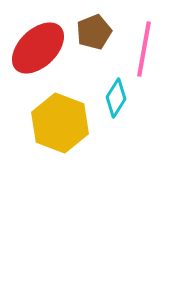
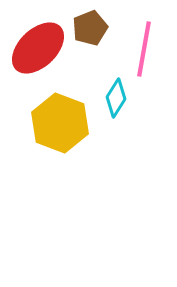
brown pentagon: moved 4 px left, 4 px up
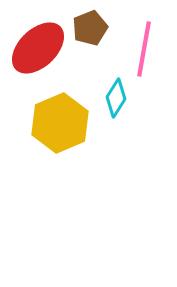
yellow hexagon: rotated 16 degrees clockwise
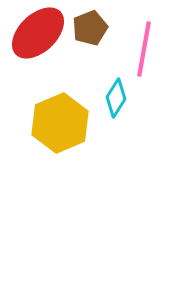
red ellipse: moved 15 px up
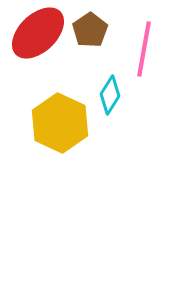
brown pentagon: moved 2 px down; rotated 12 degrees counterclockwise
cyan diamond: moved 6 px left, 3 px up
yellow hexagon: rotated 12 degrees counterclockwise
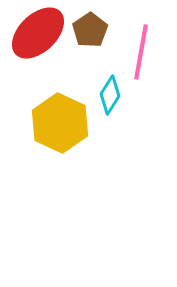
pink line: moved 3 px left, 3 px down
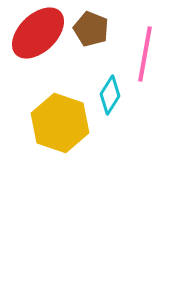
brown pentagon: moved 1 px right, 1 px up; rotated 16 degrees counterclockwise
pink line: moved 4 px right, 2 px down
yellow hexagon: rotated 6 degrees counterclockwise
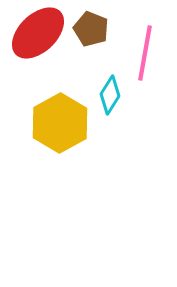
pink line: moved 1 px up
yellow hexagon: rotated 12 degrees clockwise
